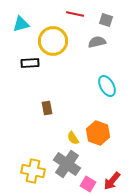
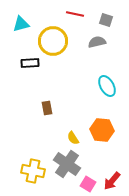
orange hexagon: moved 4 px right, 3 px up; rotated 15 degrees counterclockwise
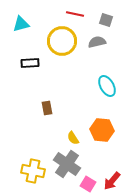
yellow circle: moved 9 px right
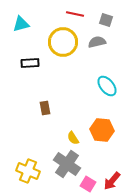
yellow circle: moved 1 px right, 1 px down
cyan ellipse: rotated 10 degrees counterclockwise
brown rectangle: moved 2 px left
yellow cross: moved 5 px left; rotated 10 degrees clockwise
